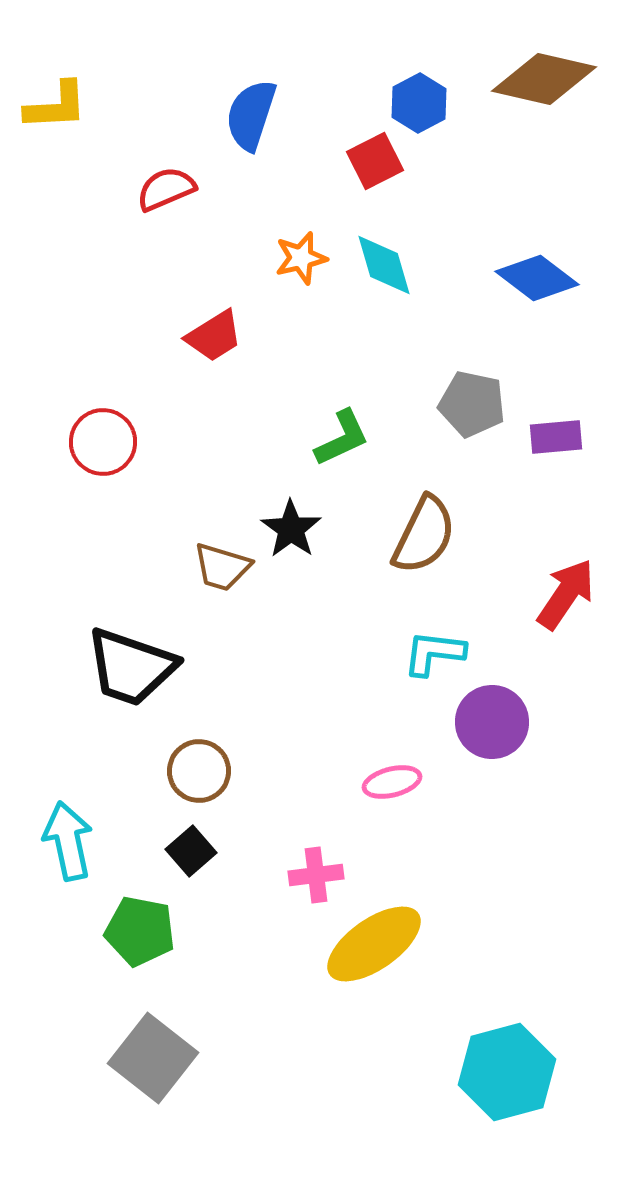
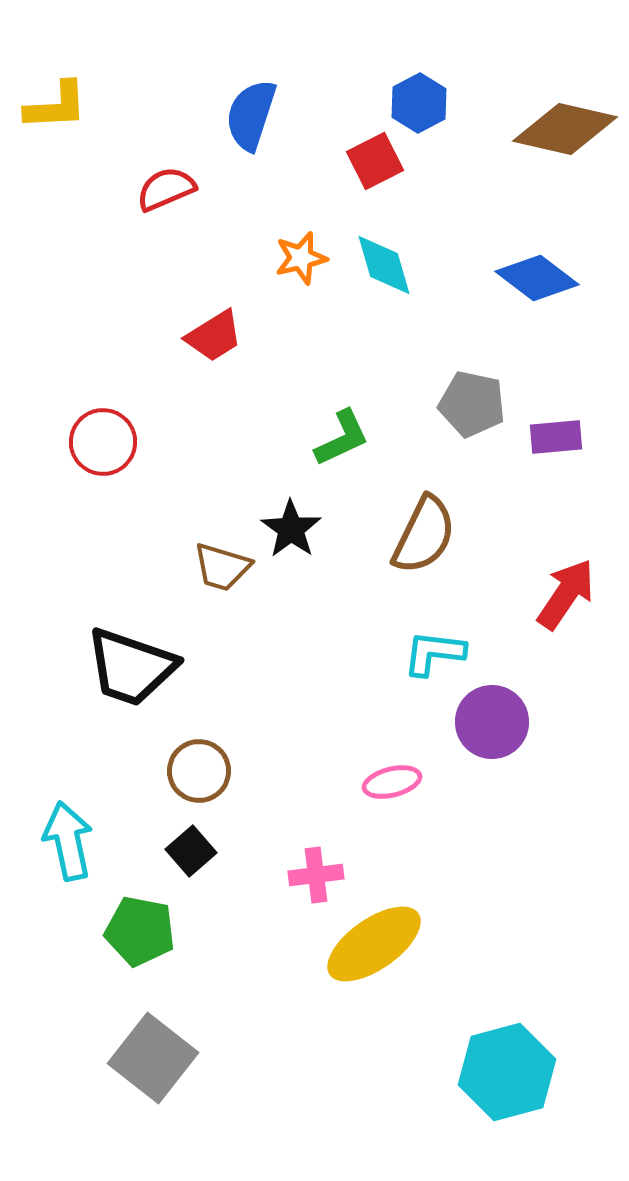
brown diamond: moved 21 px right, 50 px down
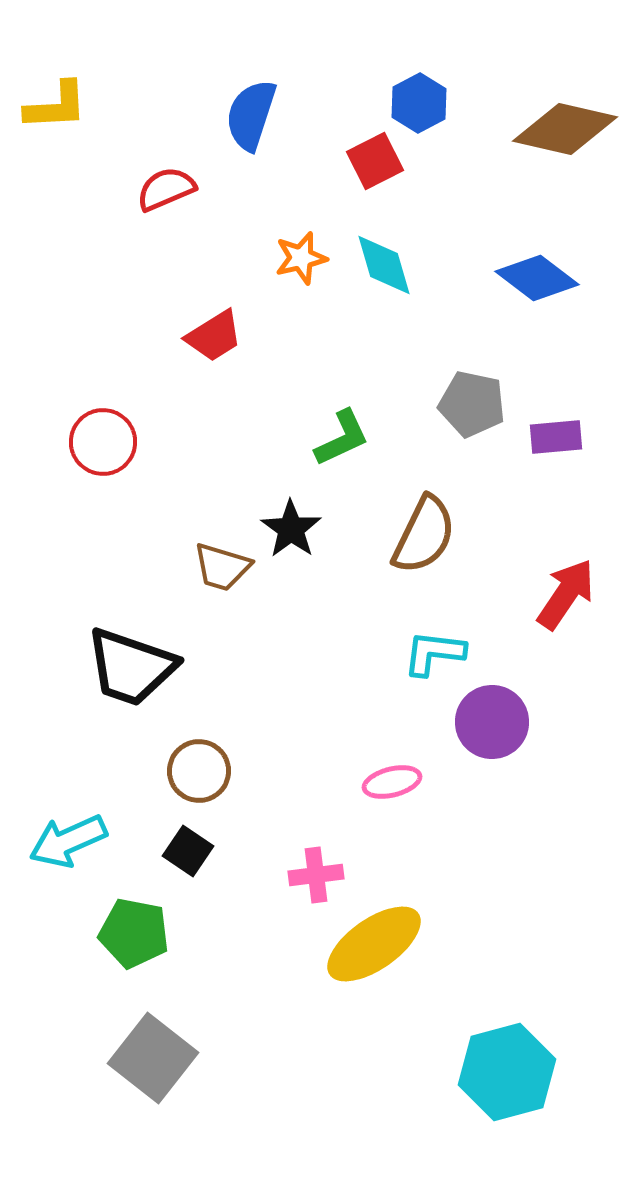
cyan arrow: rotated 102 degrees counterclockwise
black square: moved 3 px left; rotated 15 degrees counterclockwise
green pentagon: moved 6 px left, 2 px down
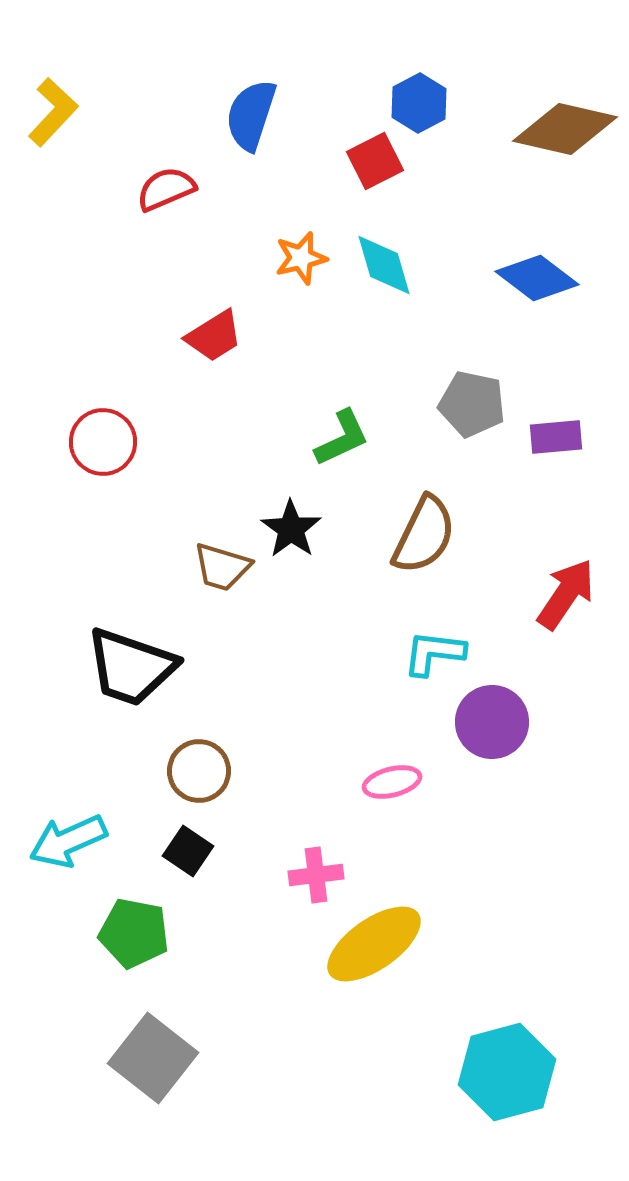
yellow L-shape: moved 3 px left, 6 px down; rotated 44 degrees counterclockwise
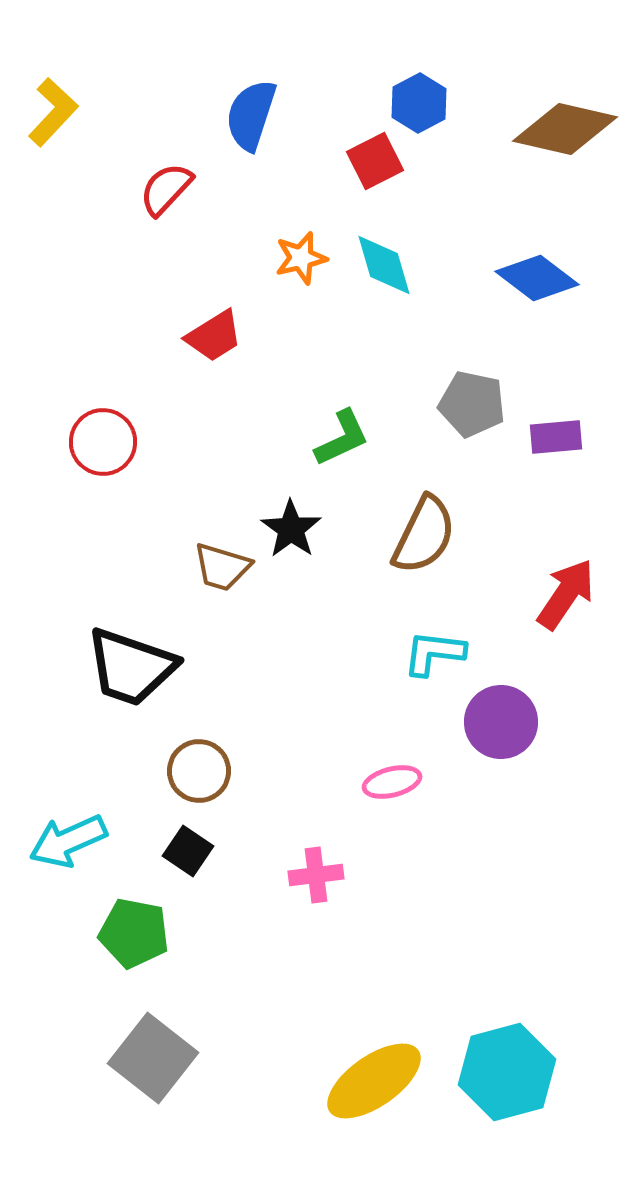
red semicircle: rotated 24 degrees counterclockwise
purple circle: moved 9 px right
yellow ellipse: moved 137 px down
